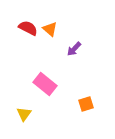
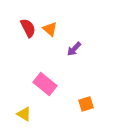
red semicircle: rotated 36 degrees clockwise
yellow triangle: rotated 35 degrees counterclockwise
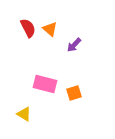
purple arrow: moved 4 px up
pink rectangle: rotated 25 degrees counterclockwise
orange square: moved 12 px left, 11 px up
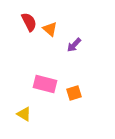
red semicircle: moved 1 px right, 6 px up
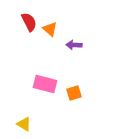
purple arrow: rotated 49 degrees clockwise
yellow triangle: moved 10 px down
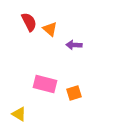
yellow triangle: moved 5 px left, 10 px up
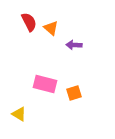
orange triangle: moved 1 px right, 1 px up
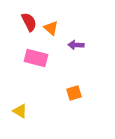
purple arrow: moved 2 px right
pink rectangle: moved 9 px left, 26 px up
yellow triangle: moved 1 px right, 3 px up
